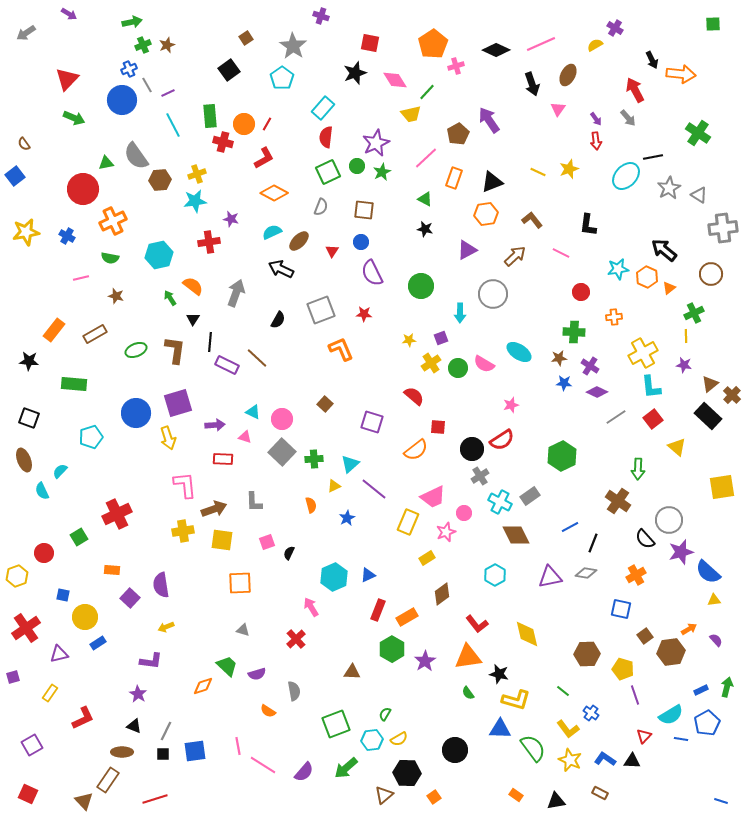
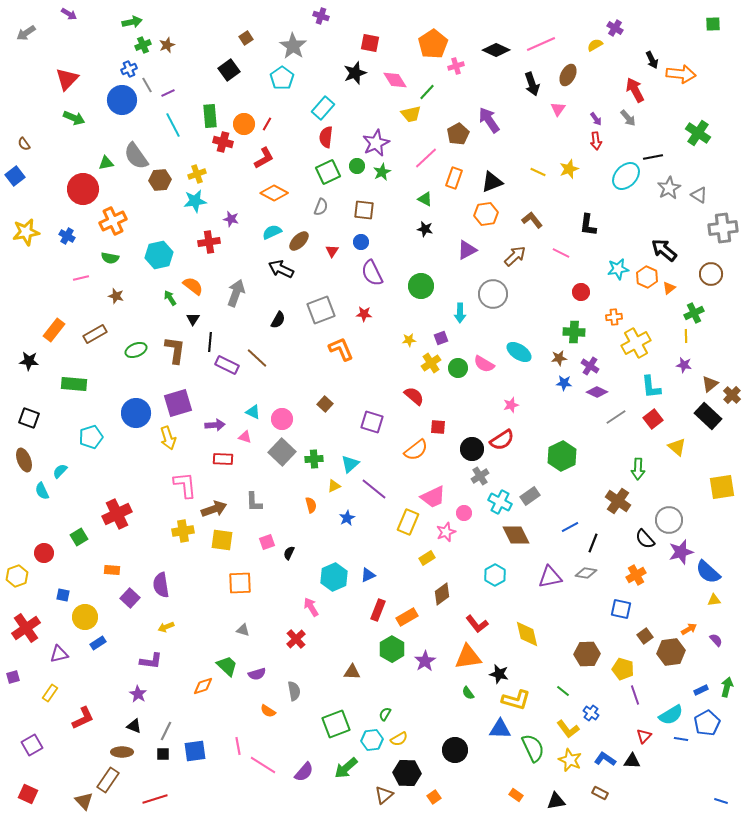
yellow cross at (643, 353): moved 7 px left, 10 px up
green semicircle at (533, 748): rotated 12 degrees clockwise
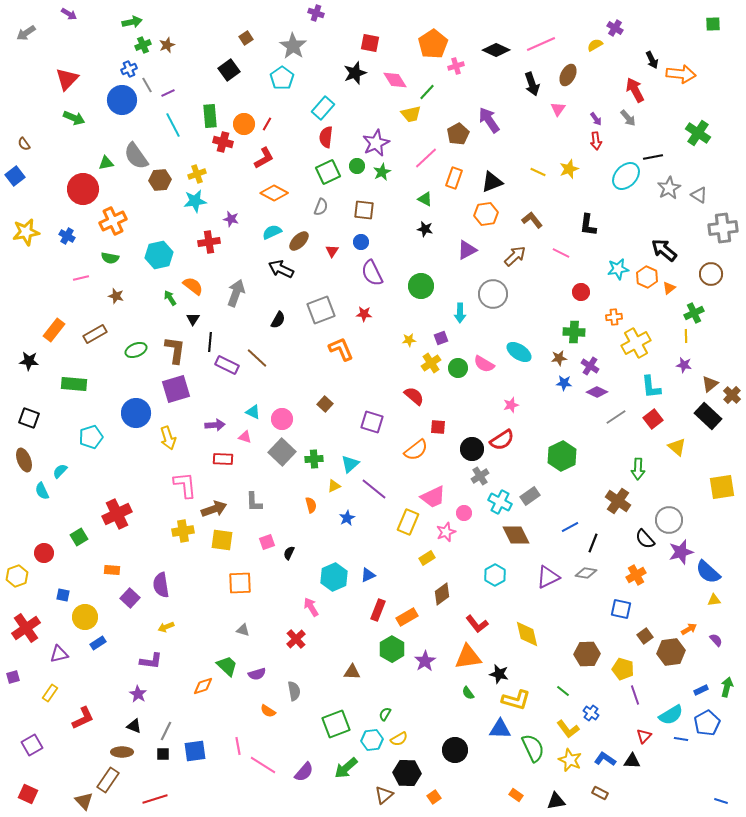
purple cross at (321, 16): moved 5 px left, 3 px up
purple square at (178, 403): moved 2 px left, 14 px up
purple triangle at (550, 577): moved 2 px left; rotated 15 degrees counterclockwise
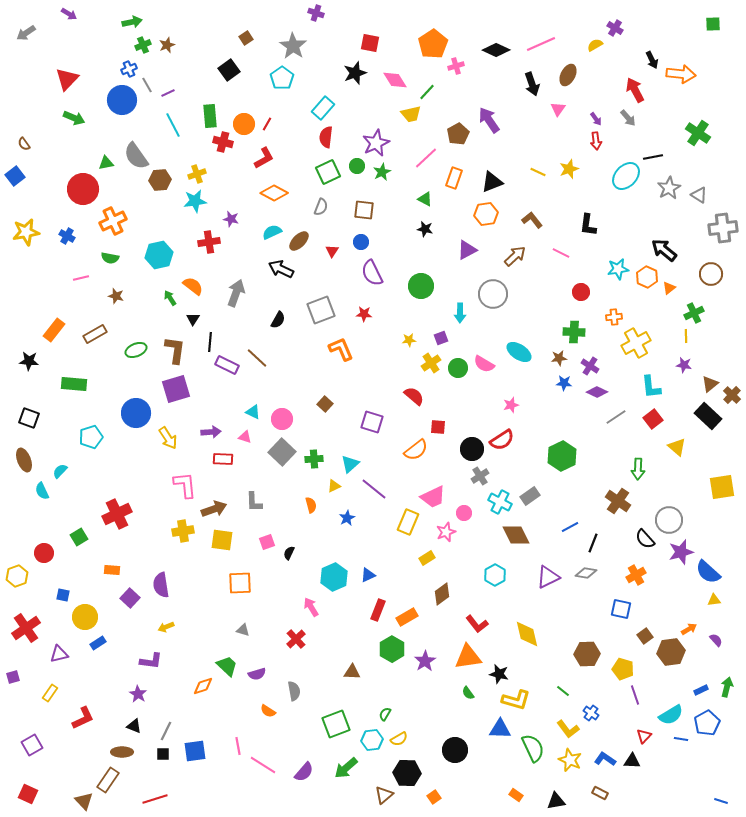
purple arrow at (215, 425): moved 4 px left, 7 px down
yellow arrow at (168, 438): rotated 15 degrees counterclockwise
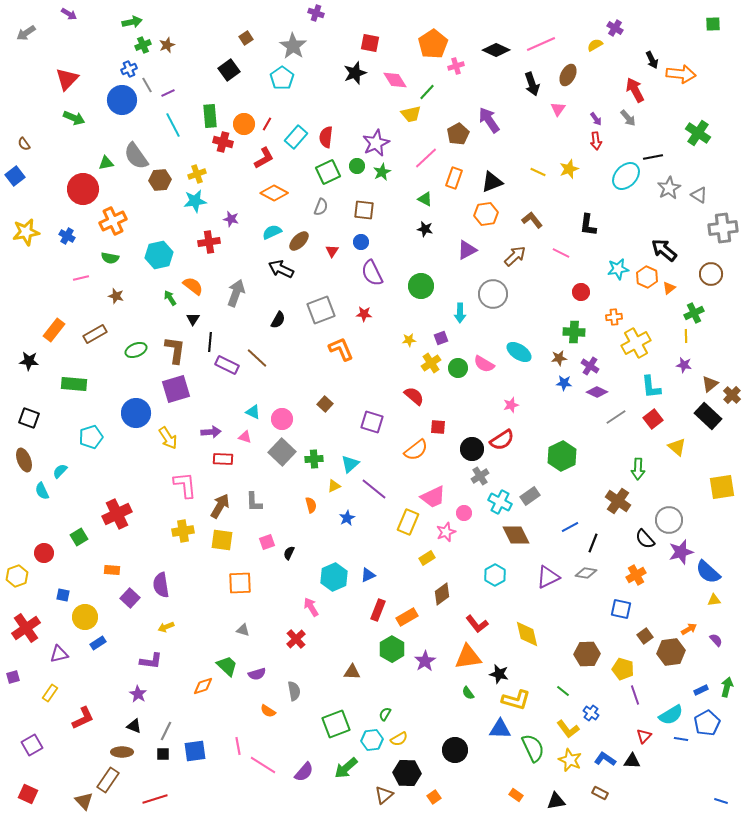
cyan rectangle at (323, 108): moved 27 px left, 29 px down
brown arrow at (214, 509): moved 6 px right, 3 px up; rotated 40 degrees counterclockwise
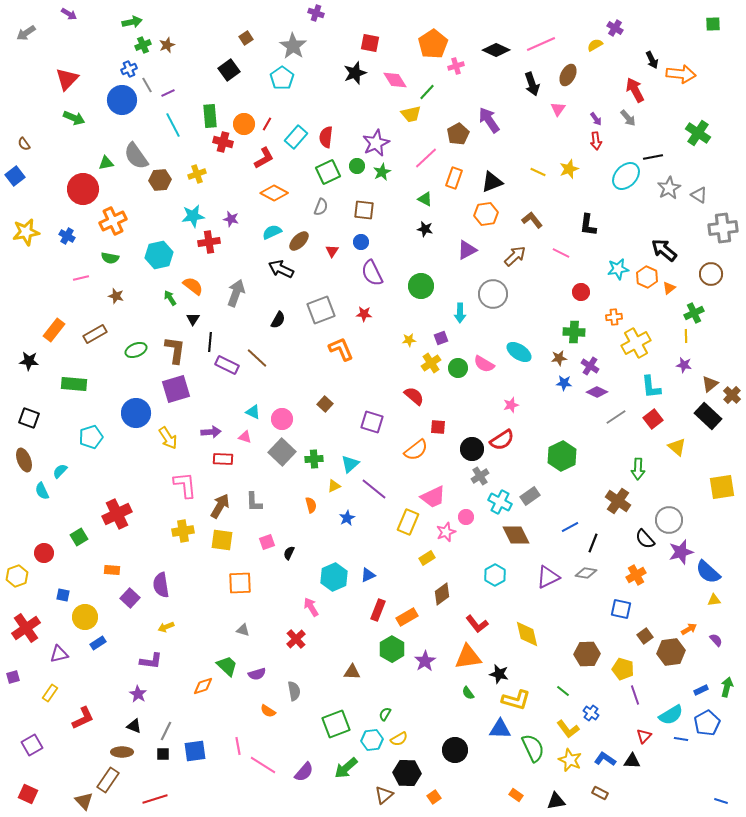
cyan star at (195, 201): moved 2 px left, 15 px down
pink circle at (464, 513): moved 2 px right, 4 px down
